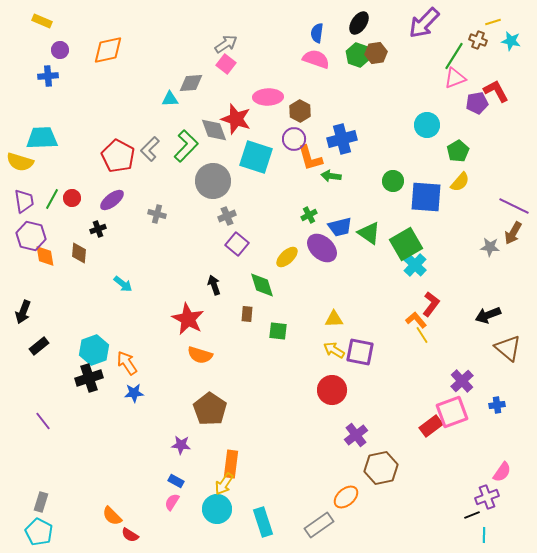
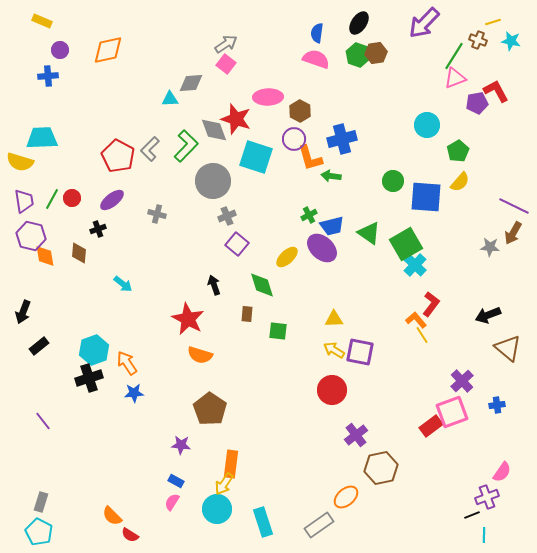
blue trapezoid at (340, 227): moved 8 px left, 1 px up
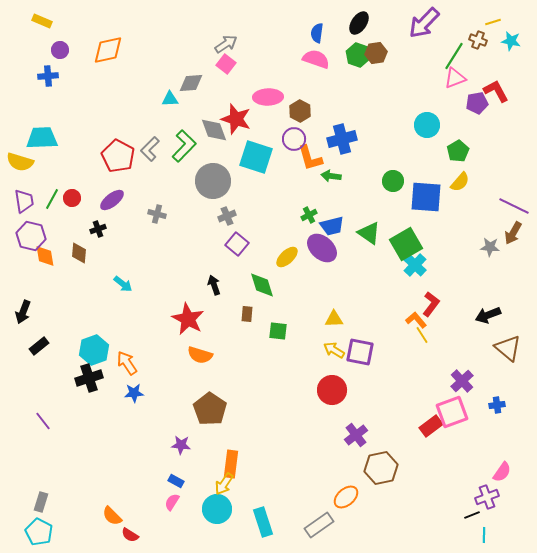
green L-shape at (186, 146): moved 2 px left
